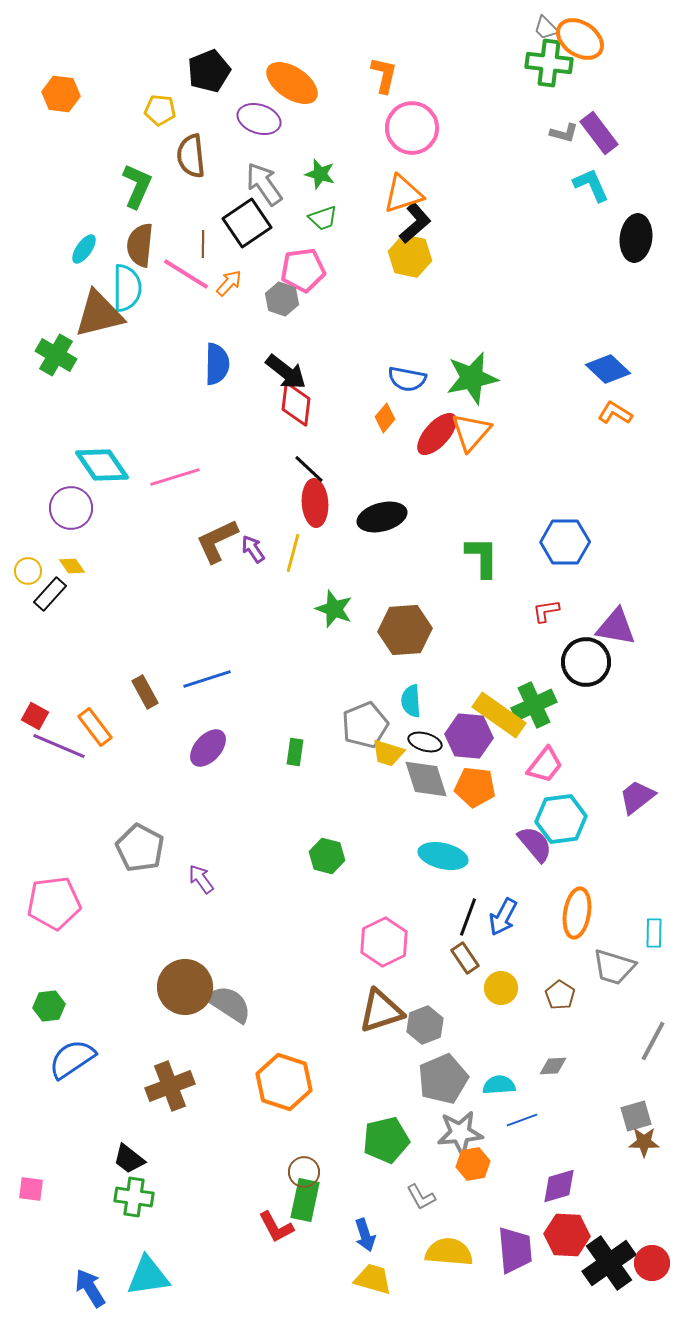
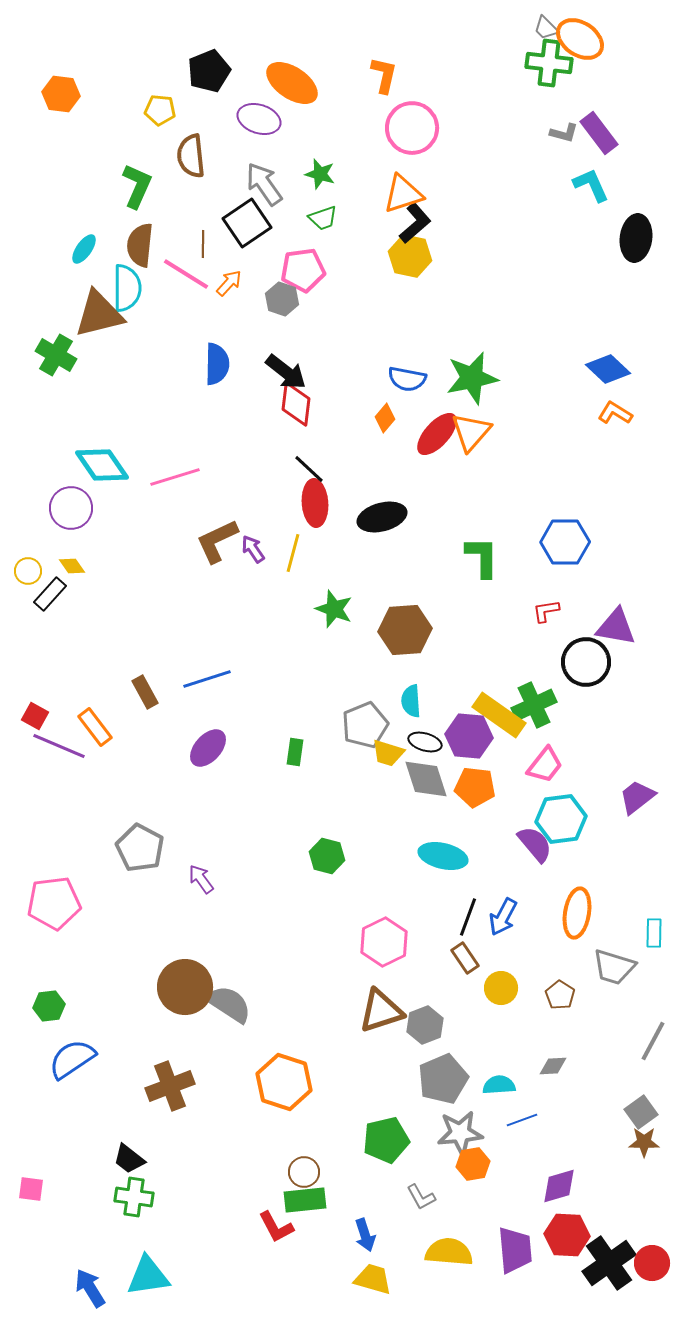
gray square at (636, 1116): moved 5 px right, 4 px up; rotated 20 degrees counterclockwise
green rectangle at (305, 1200): rotated 72 degrees clockwise
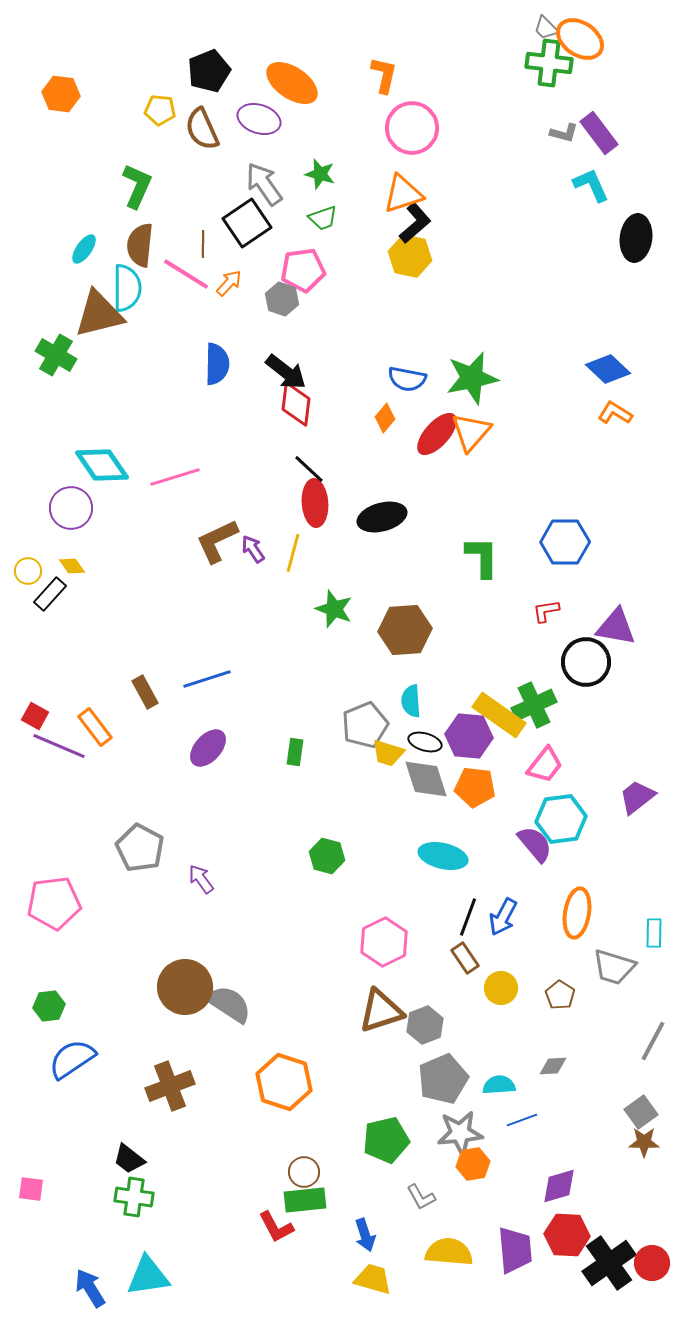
brown semicircle at (191, 156): moved 11 px right, 27 px up; rotated 18 degrees counterclockwise
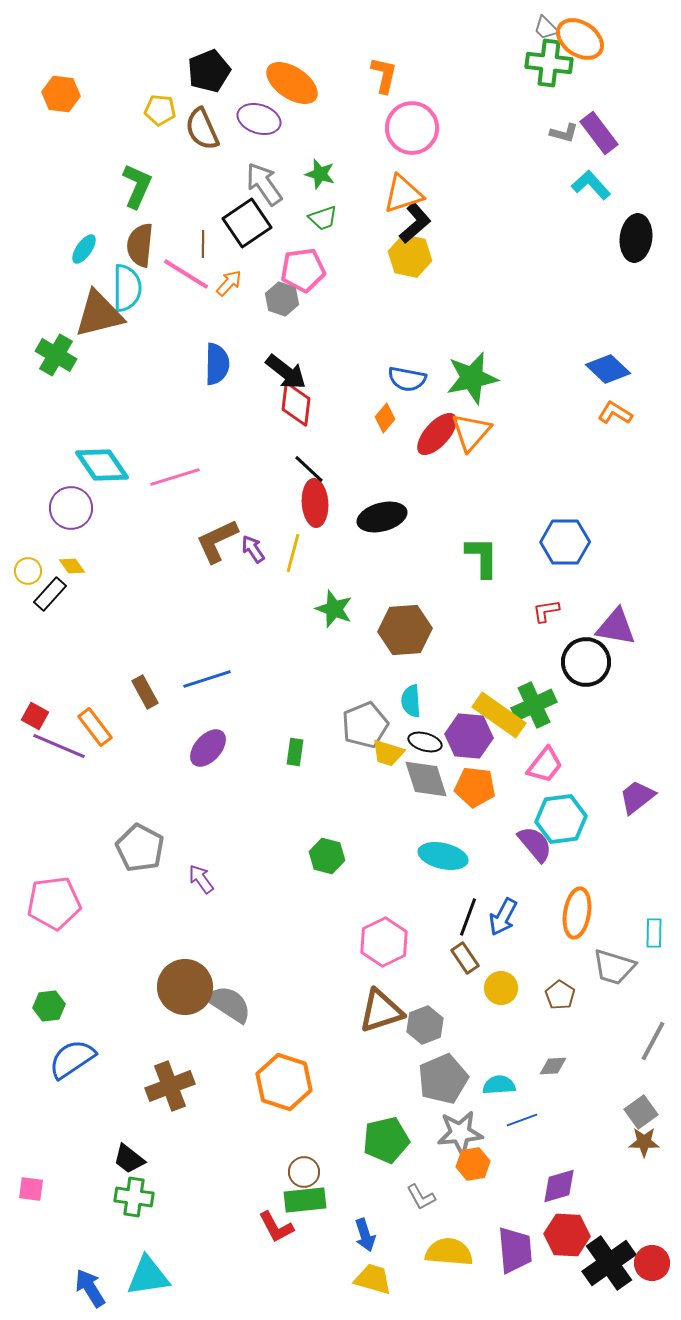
cyan L-shape at (591, 185): rotated 18 degrees counterclockwise
